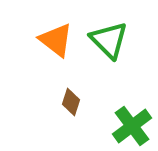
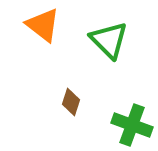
orange triangle: moved 13 px left, 15 px up
green cross: moved 1 px up; rotated 33 degrees counterclockwise
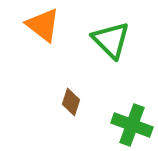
green triangle: moved 2 px right
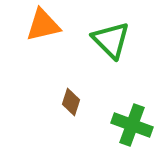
orange triangle: rotated 51 degrees counterclockwise
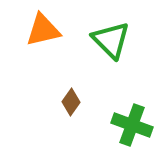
orange triangle: moved 5 px down
brown diamond: rotated 16 degrees clockwise
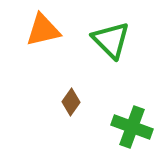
green cross: moved 2 px down
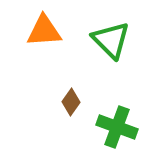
orange triangle: moved 1 px right, 1 px down; rotated 9 degrees clockwise
green cross: moved 15 px left
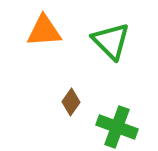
green triangle: moved 1 px down
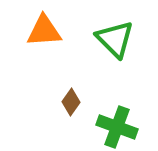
green triangle: moved 4 px right, 2 px up
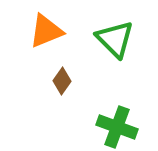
orange triangle: moved 2 px right; rotated 18 degrees counterclockwise
brown diamond: moved 9 px left, 21 px up
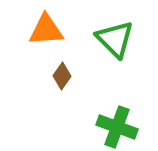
orange triangle: moved 1 px up; rotated 18 degrees clockwise
brown diamond: moved 5 px up
